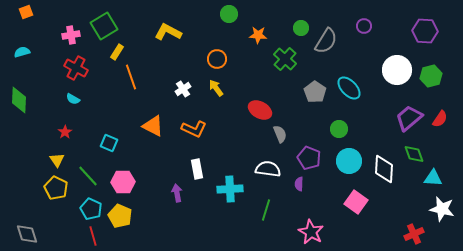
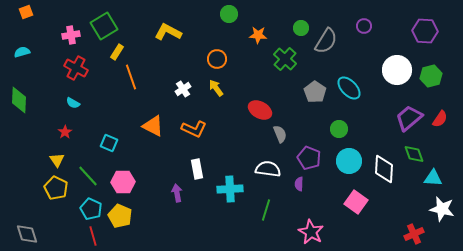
cyan semicircle at (73, 99): moved 4 px down
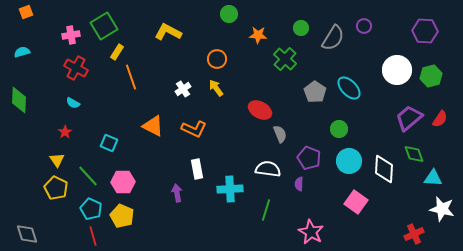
gray semicircle at (326, 41): moved 7 px right, 3 px up
yellow pentagon at (120, 216): moved 2 px right
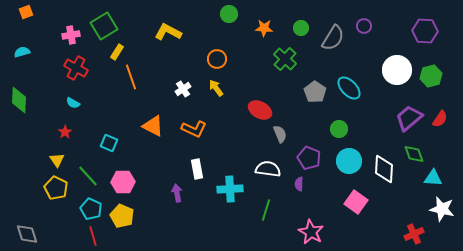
orange star at (258, 35): moved 6 px right, 7 px up
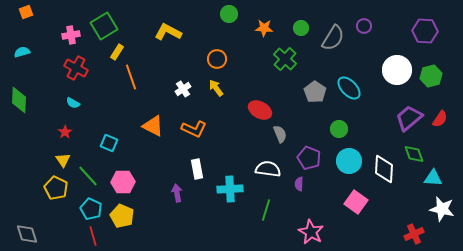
yellow triangle at (57, 160): moved 6 px right
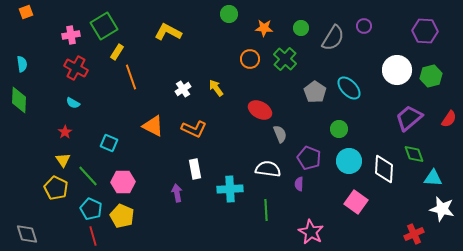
cyan semicircle at (22, 52): moved 12 px down; rotated 98 degrees clockwise
orange circle at (217, 59): moved 33 px right
red semicircle at (440, 119): moved 9 px right
white rectangle at (197, 169): moved 2 px left
green line at (266, 210): rotated 20 degrees counterclockwise
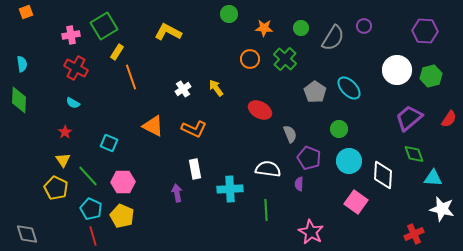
gray semicircle at (280, 134): moved 10 px right
white diamond at (384, 169): moved 1 px left, 6 px down
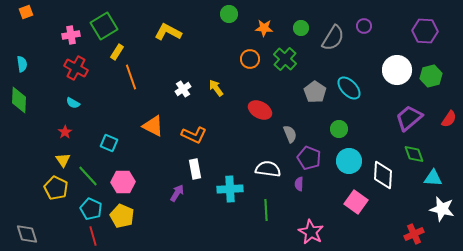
orange L-shape at (194, 129): moved 6 px down
purple arrow at (177, 193): rotated 42 degrees clockwise
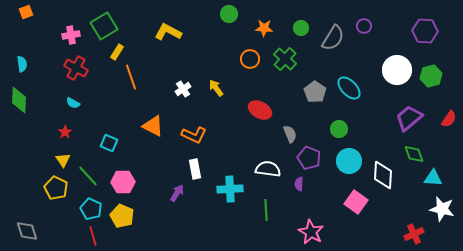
gray diamond at (27, 234): moved 3 px up
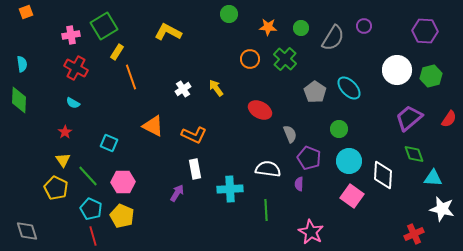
orange star at (264, 28): moved 4 px right, 1 px up
pink square at (356, 202): moved 4 px left, 6 px up
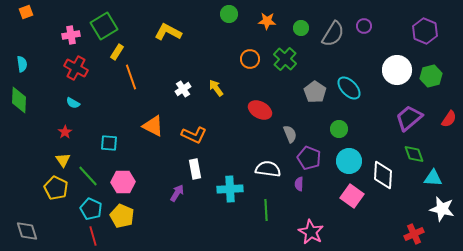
orange star at (268, 27): moved 1 px left, 6 px up
purple hexagon at (425, 31): rotated 20 degrees clockwise
gray semicircle at (333, 38): moved 4 px up
cyan square at (109, 143): rotated 18 degrees counterclockwise
